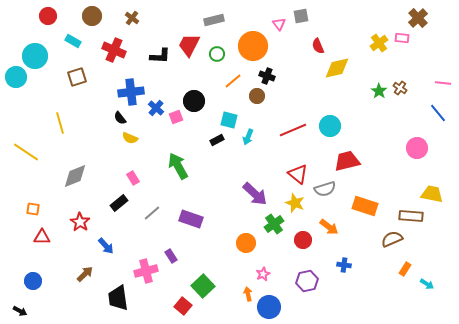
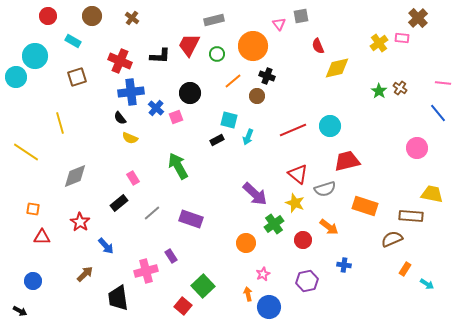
red cross at (114, 50): moved 6 px right, 11 px down
black circle at (194, 101): moved 4 px left, 8 px up
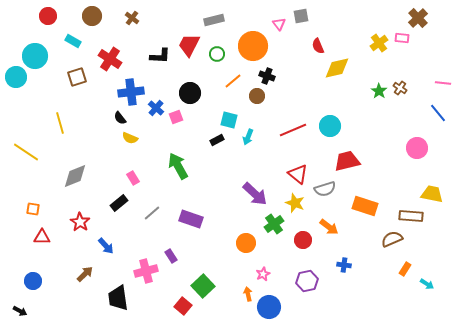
red cross at (120, 61): moved 10 px left, 2 px up; rotated 10 degrees clockwise
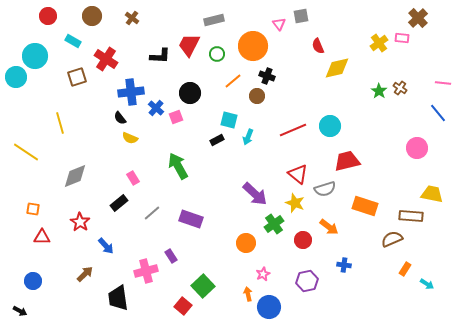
red cross at (110, 59): moved 4 px left
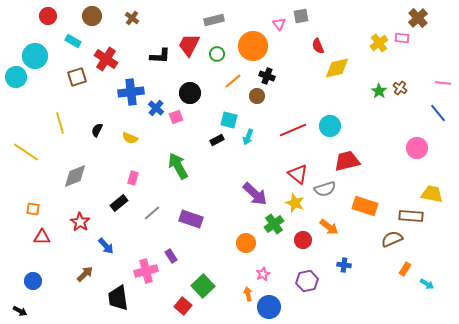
black semicircle at (120, 118): moved 23 px left, 12 px down; rotated 64 degrees clockwise
pink rectangle at (133, 178): rotated 48 degrees clockwise
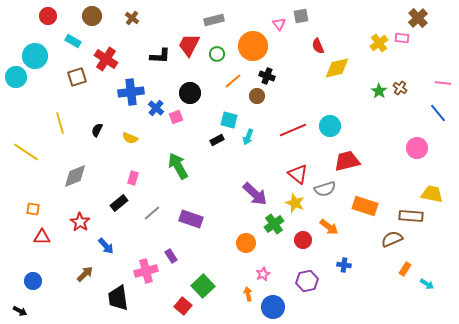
blue circle at (269, 307): moved 4 px right
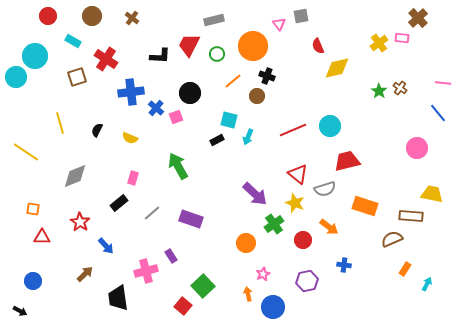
cyan arrow at (427, 284): rotated 96 degrees counterclockwise
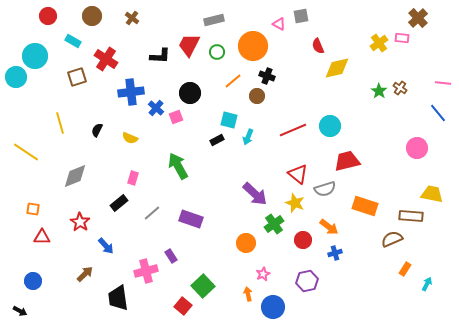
pink triangle at (279, 24): rotated 24 degrees counterclockwise
green circle at (217, 54): moved 2 px up
blue cross at (344, 265): moved 9 px left, 12 px up; rotated 24 degrees counterclockwise
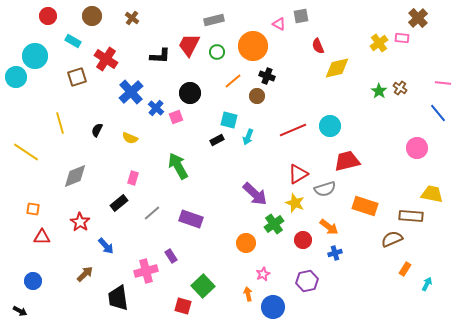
blue cross at (131, 92): rotated 35 degrees counterclockwise
red triangle at (298, 174): rotated 50 degrees clockwise
red square at (183, 306): rotated 24 degrees counterclockwise
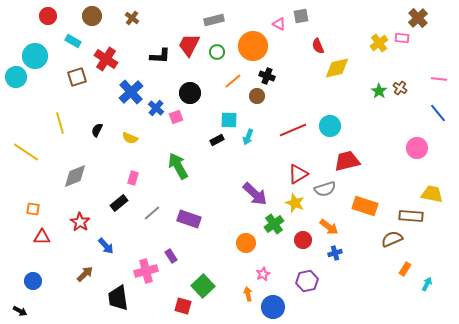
pink line at (443, 83): moved 4 px left, 4 px up
cyan square at (229, 120): rotated 12 degrees counterclockwise
purple rectangle at (191, 219): moved 2 px left
